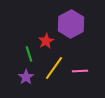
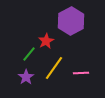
purple hexagon: moved 3 px up
green line: rotated 56 degrees clockwise
pink line: moved 1 px right, 2 px down
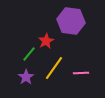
purple hexagon: rotated 24 degrees counterclockwise
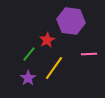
red star: moved 1 px right, 1 px up
pink line: moved 8 px right, 19 px up
purple star: moved 2 px right, 1 px down
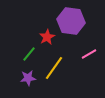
red star: moved 3 px up
pink line: rotated 28 degrees counterclockwise
purple star: rotated 28 degrees clockwise
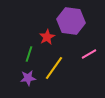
green line: rotated 21 degrees counterclockwise
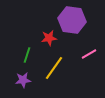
purple hexagon: moved 1 px right, 1 px up
red star: moved 2 px right, 1 px down; rotated 21 degrees clockwise
green line: moved 2 px left, 1 px down
purple star: moved 5 px left, 2 px down
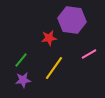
green line: moved 6 px left, 5 px down; rotated 21 degrees clockwise
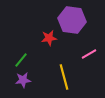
yellow line: moved 10 px right, 9 px down; rotated 50 degrees counterclockwise
